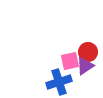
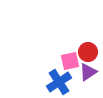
purple triangle: moved 3 px right, 6 px down
blue cross: rotated 15 degrees counterclockwise
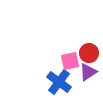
red circle: moved 1 px right, 1 px down
blue cross: rotated 20 degrees counterclockwise
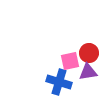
purple triangle: rotated 24 degrees clockwise
blue cross: rotated 20 degrees counterclockwise
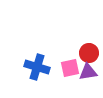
pink square: moved 7 px down
blue cross: moved 22 px left, 15 px up
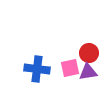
blue cross: moved 2 px down; rotated 10 degrees counterclockwise
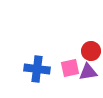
red circle: moved 2 px right, 2 px up
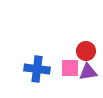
red circle: moved 5 px left
pink square: rotated 12 degrees clockwise
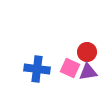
red circle: moved 1 px right, 1 px down
pink square: rotated 24 degrees clockwise
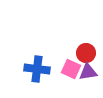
red circle: moved 1 px left, 1 px down
pink square: moved 1 px right, 1 px down
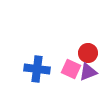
red circle: moved 2 px right
purple triangle: rotated 12 degrees counterclockwise
